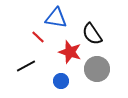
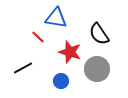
black semicircle: moved 7 px right
black line: moved 3 px left, 2 px down
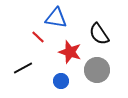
gray circle: moved 1 px down
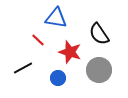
red line: moved 3 px down
gray circle: moved 2 px right
blue circle: moved 3 px left, 3 px up
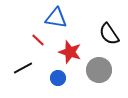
black semicircle: moved 10 px right
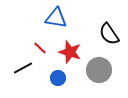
red line: moved 2 px right, 8 px down
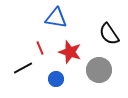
red line: rotated 24 degrees clockwise
blue circle: moved 2 px left, 1 px down
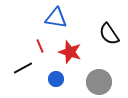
red line: moved 2 px up
gray circle: moved 12 px down
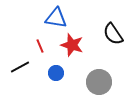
black semicircle: moved 4 px right
red star: moved 2 px right, 7 px up
black line: moved 3 px left, 1 px up
blue circle: moved 6 px up
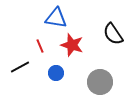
gray circle: moved 1 px right
